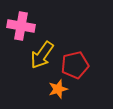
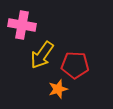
pink cross: moved 1 px right, 1 px up
red pentagon: rotated 16 degrees clockwise
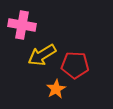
yellow arrow: rotated 24 degrees clockwise
orange star: moved 2 px left; rotated 12 degrees counterclockwise
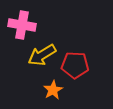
orange star: moved 3 px left, 1 px down
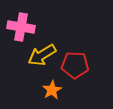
pink cross: moved 1 px left, 2 px down
orange star: moved 1 px left
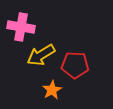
yellow arrow: moved 1 px left
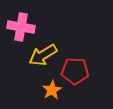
yellow arrow: moved 2 px right
red pentagon: moved 6 px down
